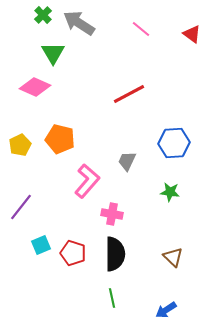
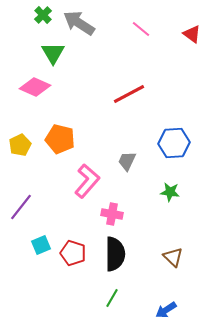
green line: rotated 42 degrees clockwise
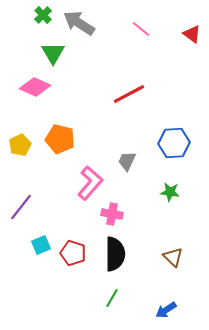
pink L-shape: moved 3 px right, 2 px down
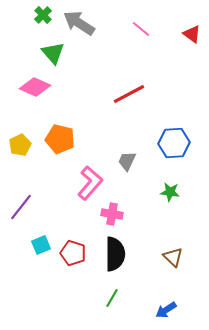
green triangle: rotated 10 degrees counterclockwise
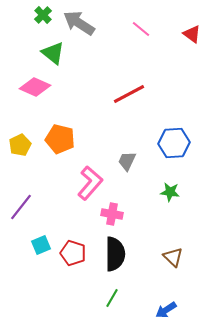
green triangle: rotated 10 degrees counterclockwise
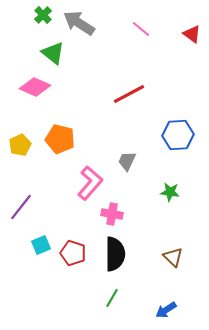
blue hexagon: moved 4 px right, 8 px up
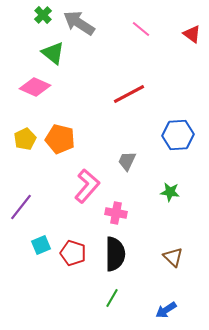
yellow pentagon: moved 5 px right, 6 px up
pink L-shape: moved 3 px left, 3 px down
pink cross: moved 4 px right, 1 px up
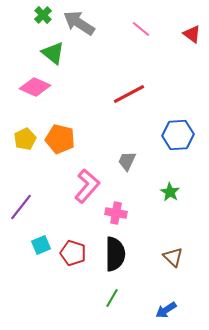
green star: rotated 24 degrees clockwise
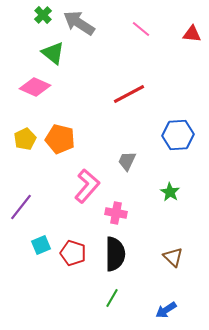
red triangle: rotated 30 degrees counterclockwise
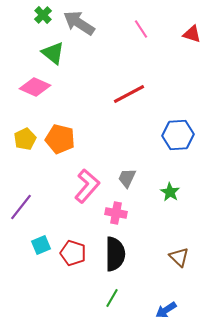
pink line: rotated 18 degrees clockwise
red triangle: rotated 12 degrees clockwise
gray trapezoid: moved 17 px down
brown triangle: moved 6 px right
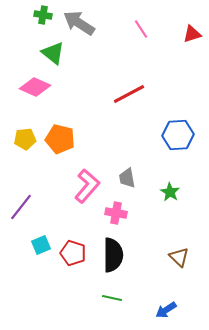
green cross: rotated 36 degrees counterclockwise
red triangle: rotated 36 degrees counterclockwise
yellow pentagon: rotated 20 degrees clockwise
gray trapezoid: rotated 35 degrees counterclockwise
black semicircle: moved 2 px left, 1 px down
green line: rotated 72 degrees clockwise
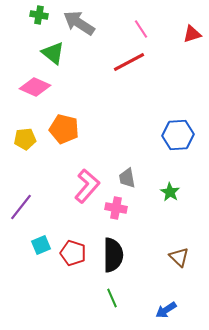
green cross: moved 4 px left
red line: moved 32 px up
orange pentagon: moved 4 px right, 10 px up
pink cross: moved 5 px up
green line: rotated 54 degrees clockwise
